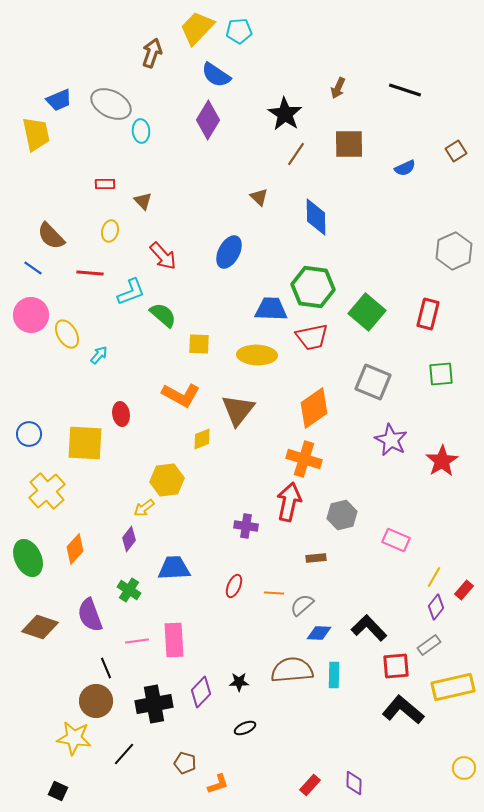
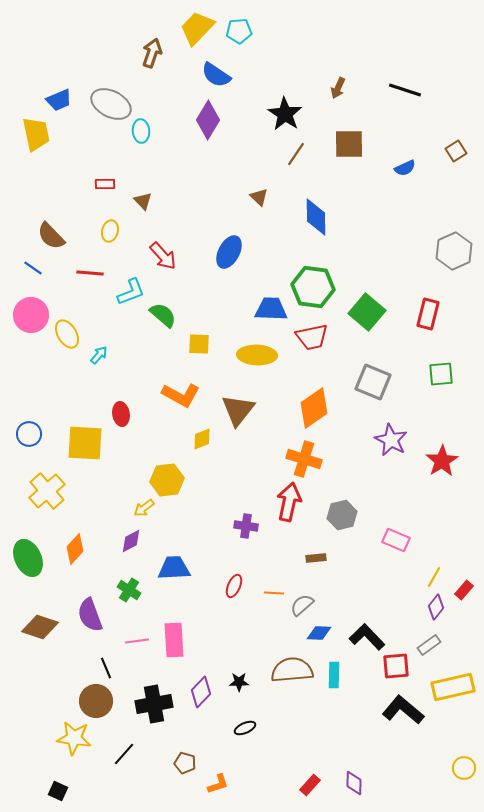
purple diamond at (129, 539): moved 2 px right, 2 px down; rotated 25 degrees clockwise
black L-shape at (369, 628): moved 2 px left, 9 px down
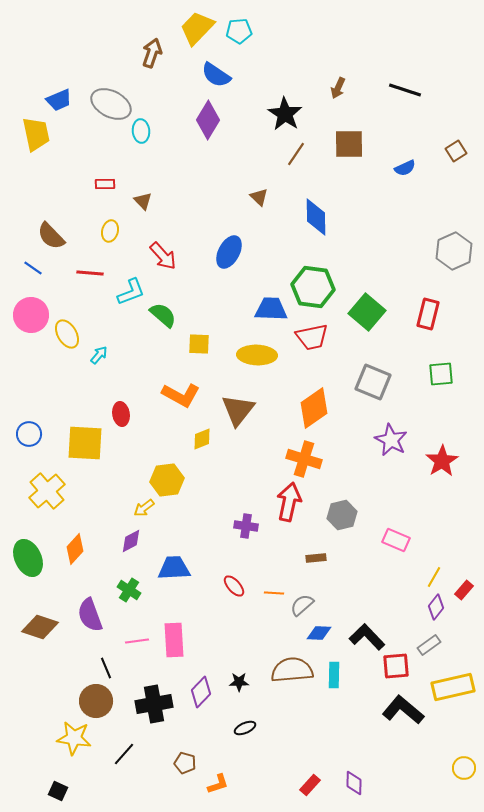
red ellipse at (234, 586): rotated 65 degrees counterclockwise
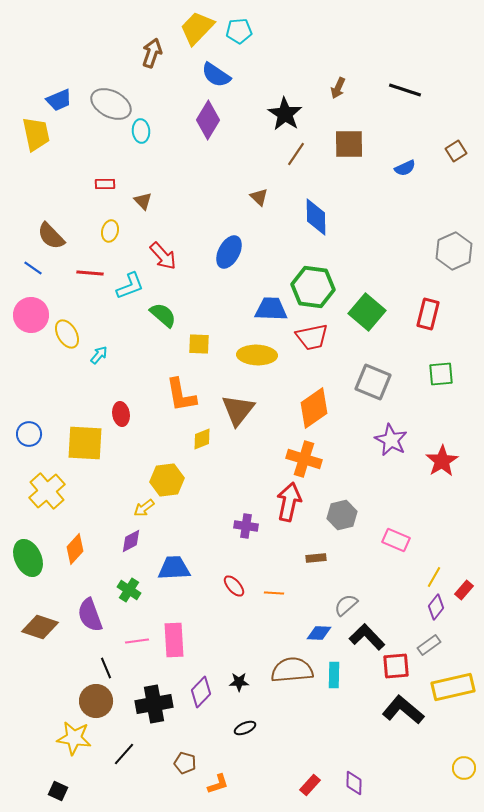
cyan L-shape at (131, 292): moved 1 px left, 6 px up
orange L-shape at (181, 395): rotated 51 degrees clockwise
gray semicircle at (302, 605): moved 44 px right
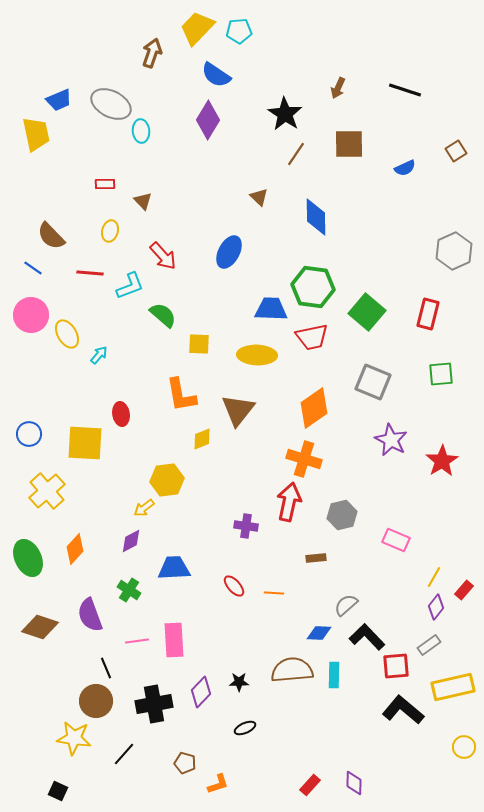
yellow circle at (464, 768): moved 21 px up
